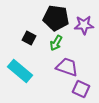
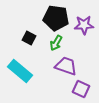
purple trapezoid: moved 1 px left, 1 px up
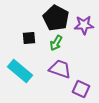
black pentagon: rotated 20 degrees clockwise
black square: rotated 32 degrees counterclockwise
purple trapezoid: moved 6 px left, 3 px down
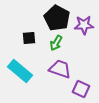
black pentagon: moved 1 px right
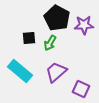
green arrow: moved 6 px left
purple trapezoid: moved 4 px left, 3 px down; rotated 60 degrees counterclockwise
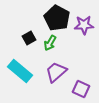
black square: rotated 24 degrees counterclockwise
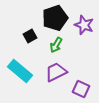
black pentagon: moved 2 px left; rotated 25 degrees clockwise
purple star: rotated 24 degrees clockwise
black square: moved 1 px right, 2 px up
green arrow: moved 6 px right, 2 px down
purple trapezoid: rotated 15 degrees clockwise
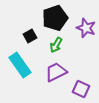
purple star: moved 2 px right, 3 px down
cyan rectangle: moved 6 px up; rotated 15 degrees clockwise
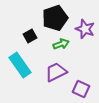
purple star: moved 1 px left, 1 px down
green arrow: moved 5 px right, 1 px up; rotated 140 degrees counterclockwise
